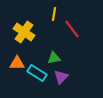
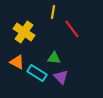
yellow line: moved 1 px left, 2 px up
green triangle: rotated 16 degrees clockwise
orange triangle: moved 1 px up; rotated 28 degrees clockwise
purple triangle: rotated 28 degrees counterclockwise
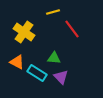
yellow line: rotated 64 degrees clockwise
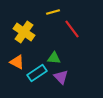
cyan rectangle: rotated 66 degrees counterclockwise
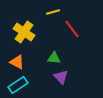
cyan rectangle: moved 19 px left, 12 px down
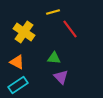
red line: moved 2 px left
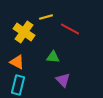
yellow line: moved 7 px left, 5 px down
red line: rotated 24 degrees counterclockwise
green triangle: moved 1 px left, 1 px up
purple triangle: moved 2 px right, 3 px down
cyan rectangle: rotated 42 degrees counterclockwise
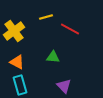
yellow cross: moved 10 px left, 1 px up; rotated 20 degrees clockwise
purple triangle: moved 1 px right, 6 px down
cyan rectangle: moved 2 px right; rotated 30 degrees counterclockwise
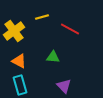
yellow line: moved 4 px left
orange triangle: moved 2 px right, 1 px up
